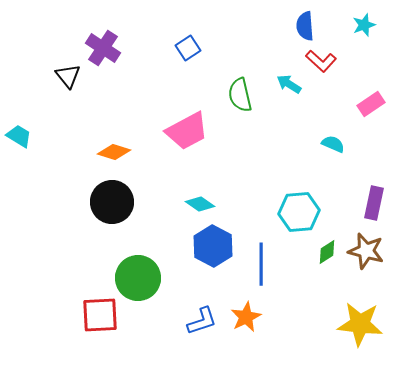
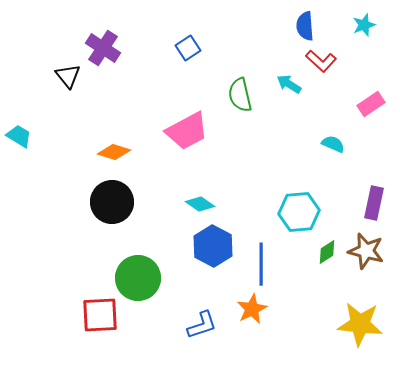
orange star: moved 6 px right, 8 px up
blue L-shape: moved 4 px down
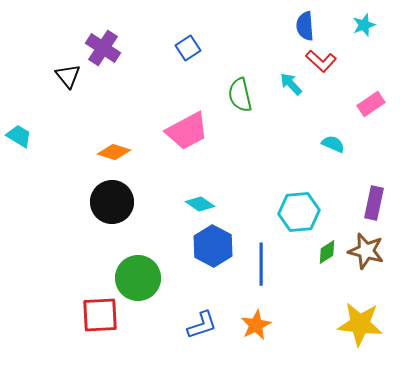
cyan arrow: moved 2 px right; rotated 15 degrees clockwise
orange star: moved 4 px right, 16 px down
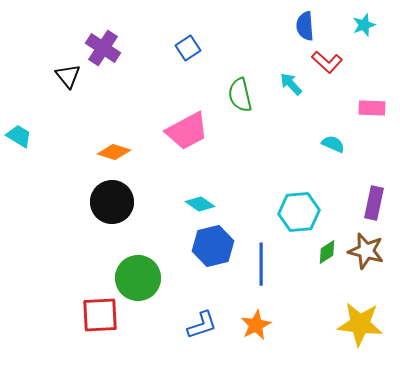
red L-shape: moved 6 px right, 1 px down
pink rectangle: moved 1 px right, 4 px down; rotated 36 degrees clockwise
blue hexagon: rotated 18 degrees clockwise
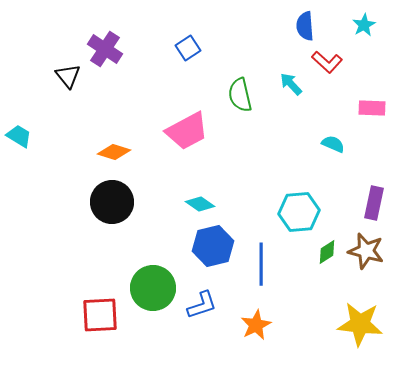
cyan star: rotated 10 degrees counterclockwise
purple cross: moved 2 px right, 1 px down
green circle: moved 15 px right, 10 px down
blue L-shape: moved 20 px up
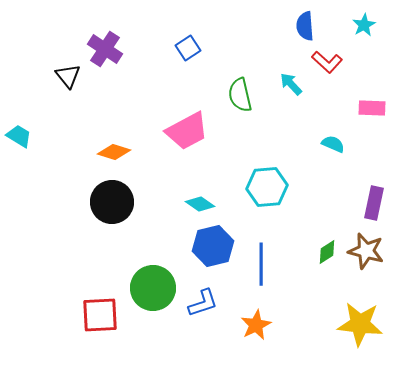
cyan hexagon: moved 32 px left, 25 px up
blue L-shape: moved 1 px right, 2 px up
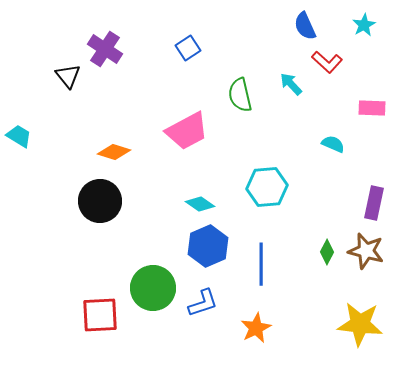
blue semicircle: rotated 20 degrees counterclockwise
black circle: moved 12 px left, 1 px up
blue hexagon: moved 5 px left; rotated 9 degrees counterclockwise
green diamond: rotated 30 degrees counterclockwise
orange star: moved 3 px down
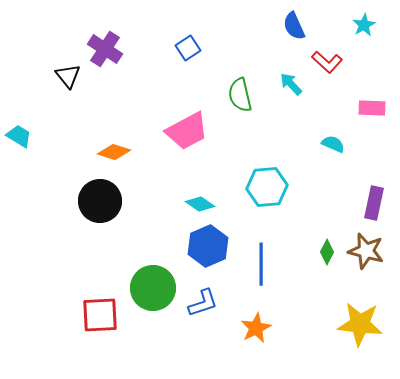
blue semicircle: moved 11 px left
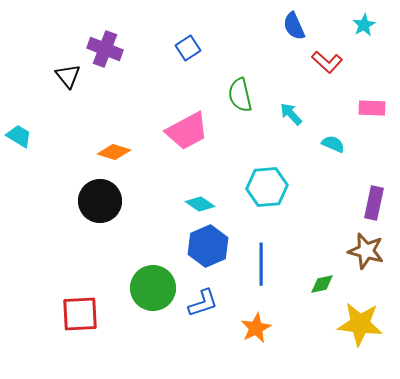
purple cross: rotated 12 degrees counterclockwise
cyan arrow: moved 30 px down
green diamond: moved 5 px left, 32 px down; rotated 50 degrees clockwise
red square: moved 20 px left, 1 px up
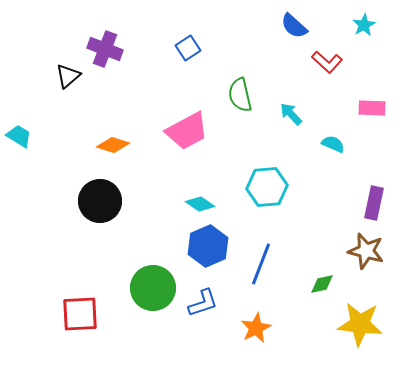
blue semicircle: rotated 24 degrees counterclockwise
black triangle: rotated 28 degrees clockwise
orange diamond: moved 1 px left, 7 px up
blue line: rotated 21 degrees clockwise
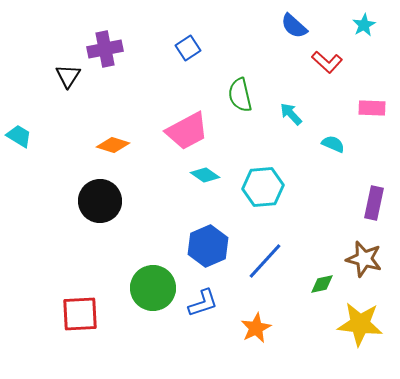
purple cross: rotated 32 degrees counterclockwise
black triangle: rotated 16 degrees counterclockwise
cyan hexagon: moved 4 px left
cyan diamond: moved 5 px right, 29 px up
brown star: moved 2 px left, 8 px down
blue line: moved 4 px right, 3 px up; rotated 21 degrees clockwise
